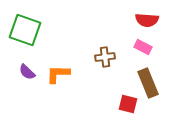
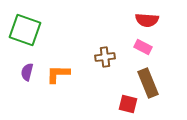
purple semicircle: rotated 60 degrees clockwise
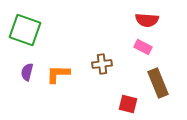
brown cross: moved 3 px left, 7 px down
brown rectangle: moved 10 px right
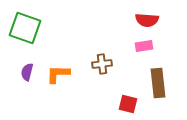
green square: moved 2 px up
pink rectangle: moved 1 px right, 1 px up; rotated 36 degrees counterclockwise
brown rectangle: rotated 16 degrees clockwise
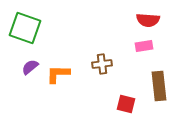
red semicircle: moved 1 px right
purple semicircle: moved 3 px right, 5 px up; rotated 36 degrees clockwise
brown rectangle: moved 1 px right, 3 px down
red square: moved 2 px left
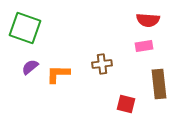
brown rectangle: moved 2 px up
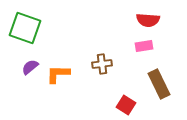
brown rectangle: rotated 20 degrees counterclockwise
red square: moved 1 px down; rotated 18 degrees clockwise
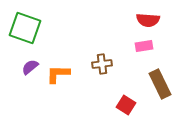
brown rectangle: moved 1 px right
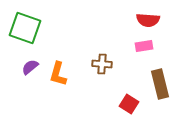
brown cross: rotated 12 degrees clockwise
orange L-shape: rotated 75 degrees counterclockwise
brown rectangle: rotated 12 degrees clockwise
red square: moved 3 px right, 1 px up
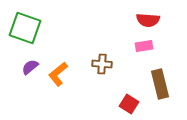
orange L-shape: rotated 35 degrees clockwise
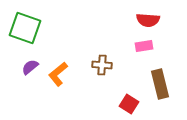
brown cross: moved 1 px down
